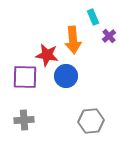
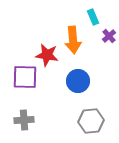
blue circle: moved 12 px right, 5 px down
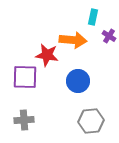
cyan rectangle: rotated 35 degrees clockwise
purple cross: rotated 16 degrees counterclockwise
orange arrow: rotated 80 degrees counterclockwise
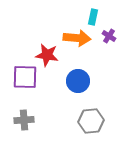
orange arrow: moved 4 px right, 2 px up
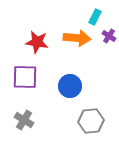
cyan rectangle: moved 2 px right; rotated 14 degrees clockwise
red star: moved 10 px left, 13 px up
blue circle: moved 8 px left, 5 px down
gray cross: rotated 36 degrees clockwise
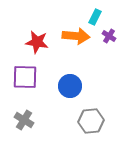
orange arrow: moved 1 px left, 2 px up
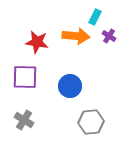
gray hexagon: moved 1 px down
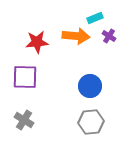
cyan rectangle: moved 1 px down; rotated 42 degrees clockwise
red star: rotated 15 degrees counterclockwise
blue circle: moved 20 px right
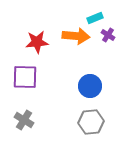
purple cross: moved 1 px left, 1 px up
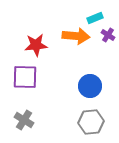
red star: moved 1 px left, 3 px down
